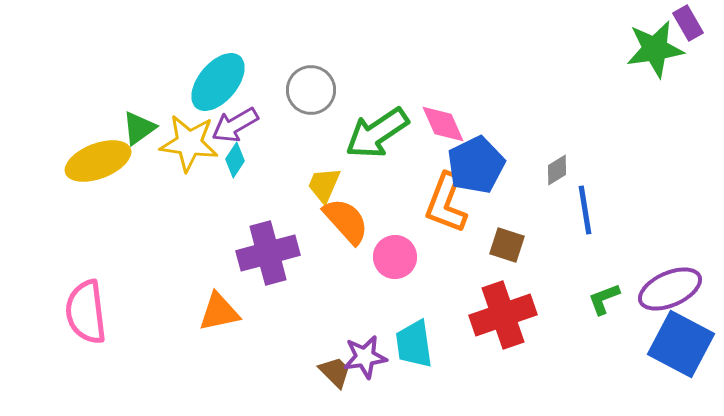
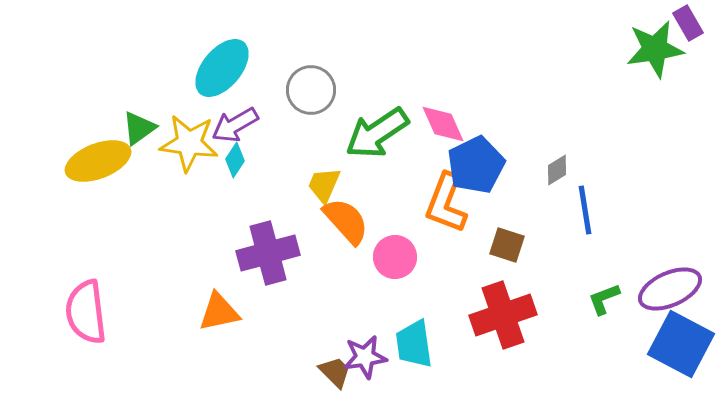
cyan ellipse: moved 4 px right, 14 px up
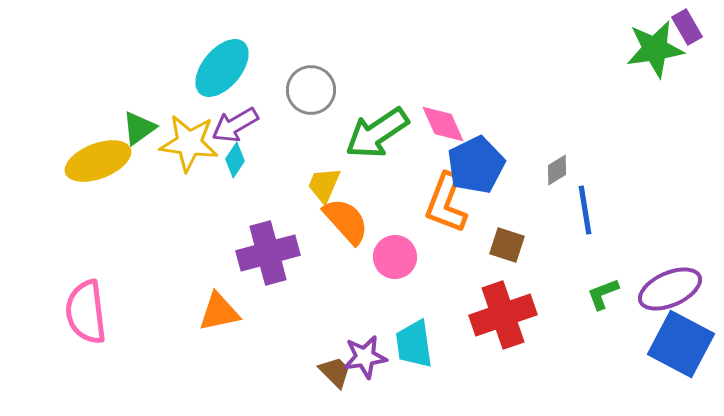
purple rectangle: moved 1 px left, 4 px down
green L-shape: moved 1 px left, 5 px up
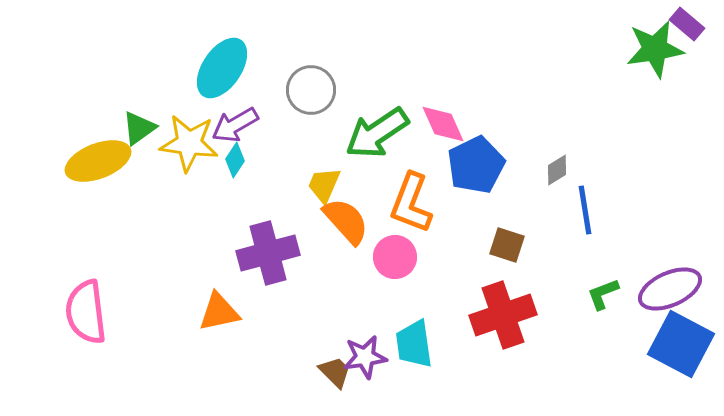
purple rectangle: moved 3 px up; rotated 20 degrees counterclockwise
cyan ellipse: rotated 6 degrees counterclockwise
orange L-shape: moved 35 px left
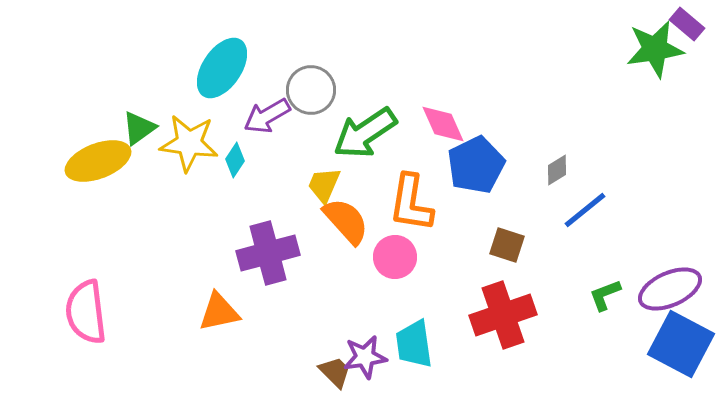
purple arrow: moved 32 px right, 9 px up
green arrow: moved 12 px left
orange L-shape: rotated 12 degrees counterclockwise
blue line: rotated 60 degrees clockwise
green L-shape: moved 2 px right, 1 px down
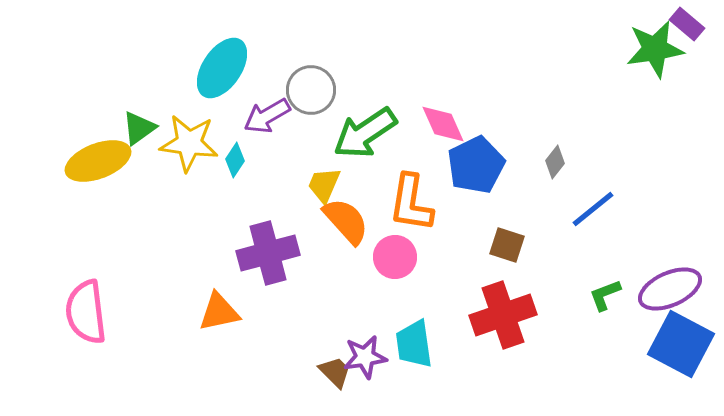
gray diamond: moved 2 px left, 8 px up; rotated 20 degrees counterclockwise
blue line: moved 8 px right, 1 px up
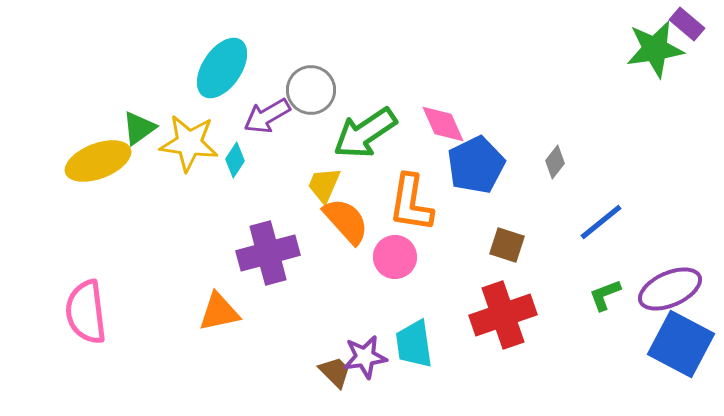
blue line: moved 8 px right, 13 px down
